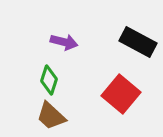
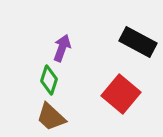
purple arrow: moved 2 px left, 6 px down; rotated 84 degrees counterclockwise
brown trapezoid: moved 1 px down
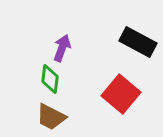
green diamond: moved 1 px right, 1 px up; rotated 12 degrees counterclockwise
brown trapezoid: rotated 16 degrees counterclockwise
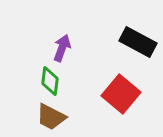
green diamond: moved 2 px down
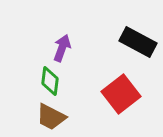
red square: rotated 12 degrees clockwise
